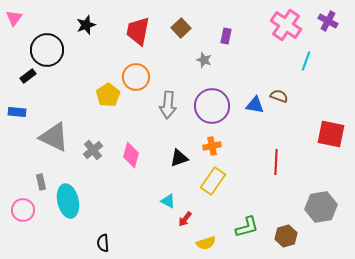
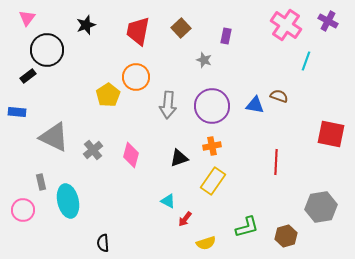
pink triangle: moved 13 px right
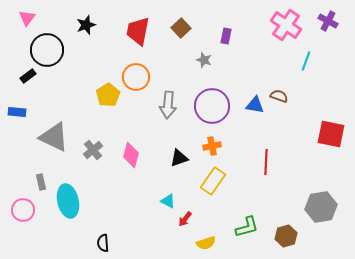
red line: moved 10 px left
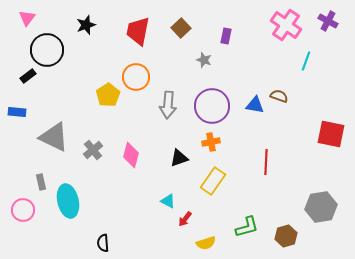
orange cross: moved 1 px left, 4 px up
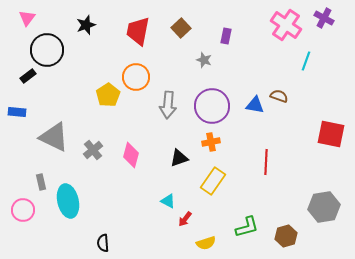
purple cross: moved 4 px left, 3 px up
gray hexagon: moved 3 px right
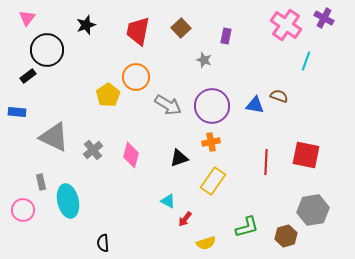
gray arrow: rotated 64 degrees counterclockwise
red square: moved 25 px left, 21 px down
gray hexagon: moved 11 px left, 3 px down
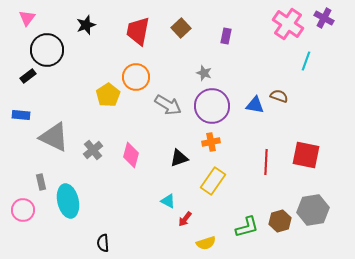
pink cross: moved 2 px right, 1 px up
gray star: moved 13 px down
blue rectangle: moved 4 px right, 3 px down
brown hexagon: moved 6 px left, 15 px up
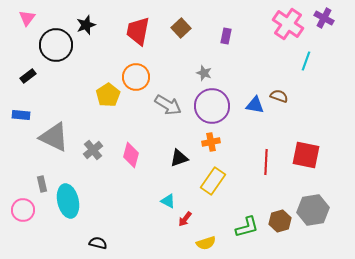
black circle: moved 9 px right, 5 px up
gray rectangle: moved 1 px right, 2 px down
black semicircle: moved 5 px left; rotated 108 degrees clockwise
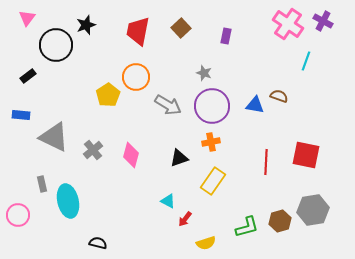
purple cross: moved 1 px left, 3 px down
pink circle: moved 5 px left, 5 px down
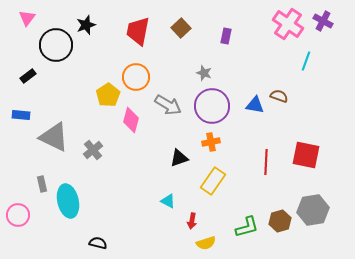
pink diamond: moved 35 px up
red arrow: moved 7 px right, 2 px down; rotated 28 degrees counterclockwise
